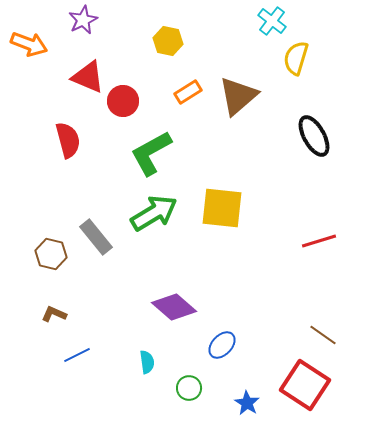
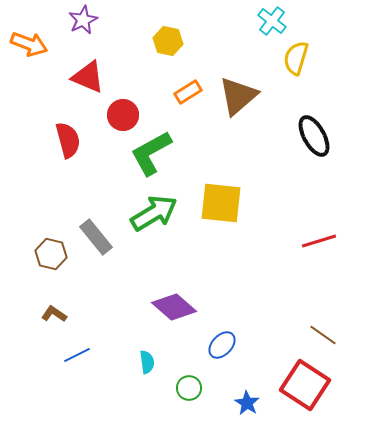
red circle: moved 14 px down
yellow square: moved 1 px left, 5 px up
brown L-shape: rotated 10 degrees clockwise
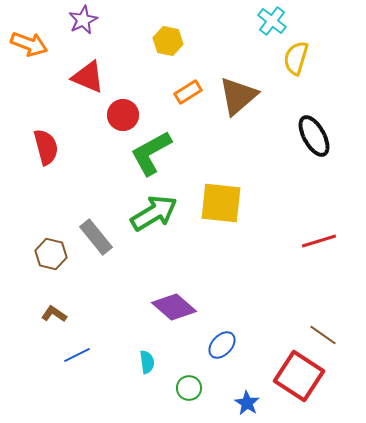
red semicircle: moved 22 px left, 7 px down
red square: moved 6 px left, 9 px up
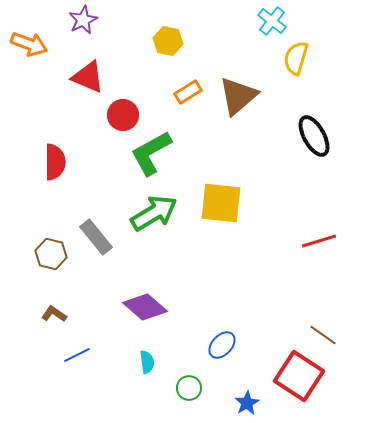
red semicircle: moved 9 px right, 15 px down; rotated 15 degrees clockwise
purple diamond: moved 29 px left
blue star: rotated 10 degrees clockwise
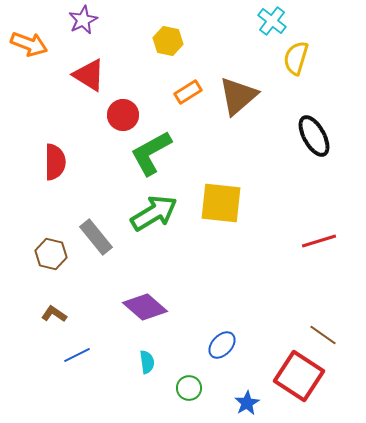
red triangle: moved 1 px right, 2 px up; rotated 9 degrees clockwise
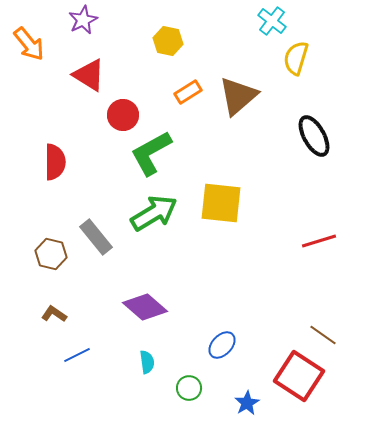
orange arrow: rotated 30 degrees clockwise
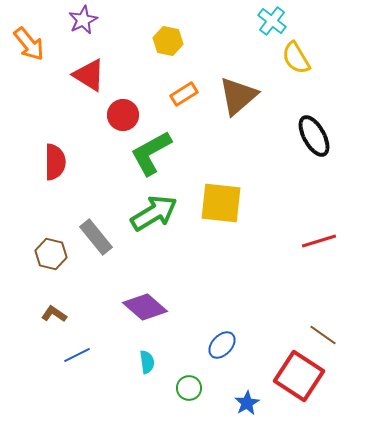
yellow semicircle: rotated 48 degrees counterclockwise
orange rectangle: moved 4 px left, 2 px down
